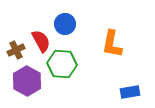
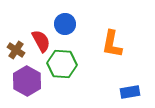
brown cross: rotated 30 degrees counterclockwise
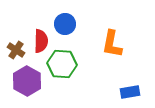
red semicircle: rotated 30 degrees clockwise
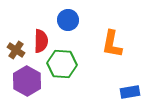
blue circle: moved 3 px right, 4 px up
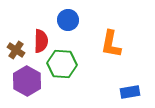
orange L-shape: moved 1 px left
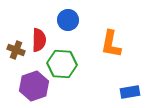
red semicircle: moved 2 px left, 1 px up
brown cross: rotated 12 degrees counterclockwise
purple hexagon: moved 7 px right, 5 px down; rotated 12 degrees clockwise
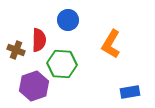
orange L-shape: rotated 20 degrees clockwise
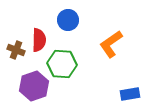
orange L-shape: rotated 24 degrees clockwise
blue rectangle: moved 2 px down
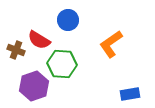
red semicircle: rotated 120 degrees clockwise
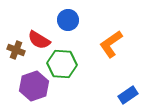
blue rectangle: moved 2 px left, 1 px down; rotated 24 degrees counterclockwise
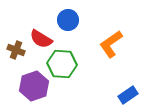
red semicircle: moved 2 px right, 1 px up
